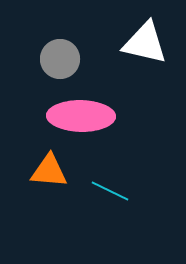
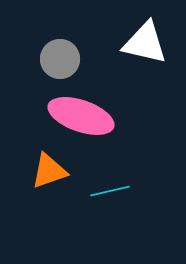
pink ellipse: rotated 18 degrees clockwise
orange triangle: rotated 24 degrees counterclockwise
cyan line: rotated 39 degrees counterclockwise
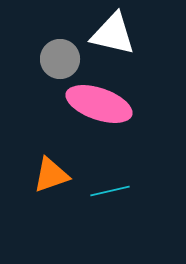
white triangle: moved 32 px left, 9 px up
pink ellipse: moved 18 px right, 12 px up
orange triangle: moved 2 px right, 4 px down
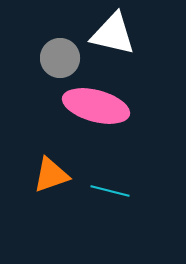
gray circle: moved 1 px up
pink ellipse: moved 3 px left, 2 px down; rotated 4 degrees counterclockwise
cyan line: rotated 27 degrees clockwise
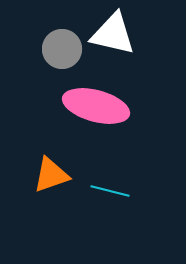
gray circle: moved 2 px right, 9 px up
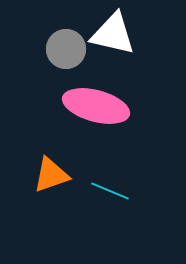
gray circle: moved 4 px right
cyan line: rotated 9 degrees clockwise
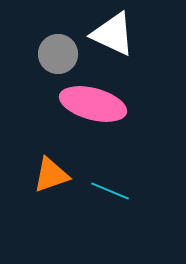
white triangle: rotated 12 degrees clockwise
gray circle: moved 8 px left, 5 px down
pink ellipse: moved 3 px left, 2 px up
